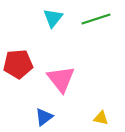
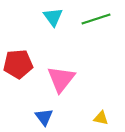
cyan triangle: moved 1 px up; rotated 15 degrees counterclockwise
pink triangle: rotated 16 degrees clockwise
blue triangle: rotated 30 degrees counterclockwise
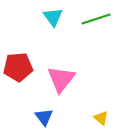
red pentagon: moved 3 px down
yellow triangle: rotated 28 degrees clockwise
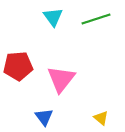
red pentagon: moved 1 px up
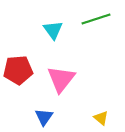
cyan triangle: moved 13 px down
red pentagon: moved 4 px down
blue triangle: rotated 12 degrees clockwise
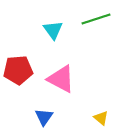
pink triangle: rotated 40 degrees counterclockwise
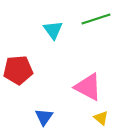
pink triangle: moved 27 px right, 8 px down
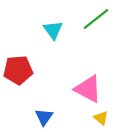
green line: rotated 20 degrees counterclockwise
pink triangle: moved 2 px down
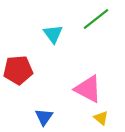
cyan triangle: moved 4 px down
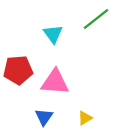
pink triangle: moved 33 px left, 7 px up; rotated 24 degrees counterclockwise
yellow triangle: moved 16 px left; rotated 49 degrees clockwise
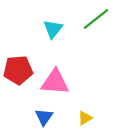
cyan triangle: moved 5 px up; rotated 15 degrees clockwise
